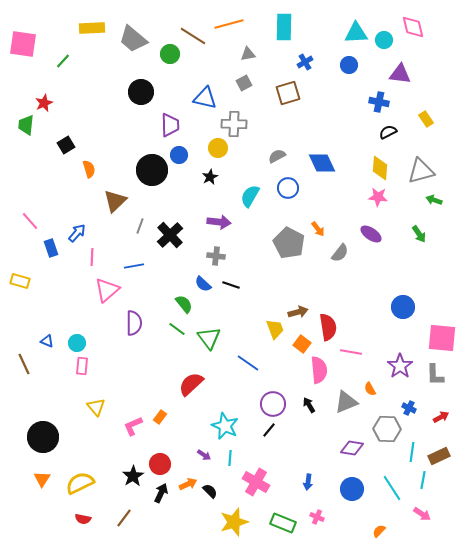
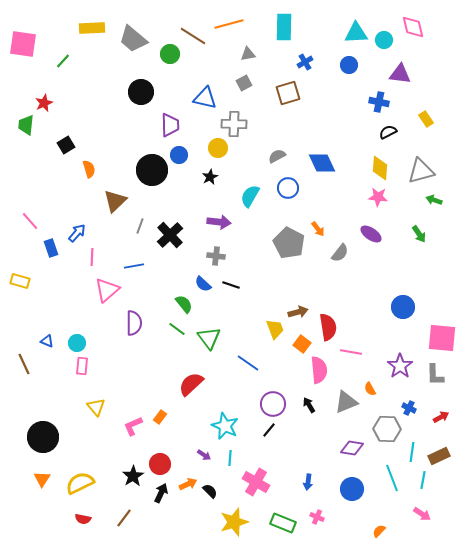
cyan line at (392, 488): moved 10 px up; rotated 12 degrees clockwise
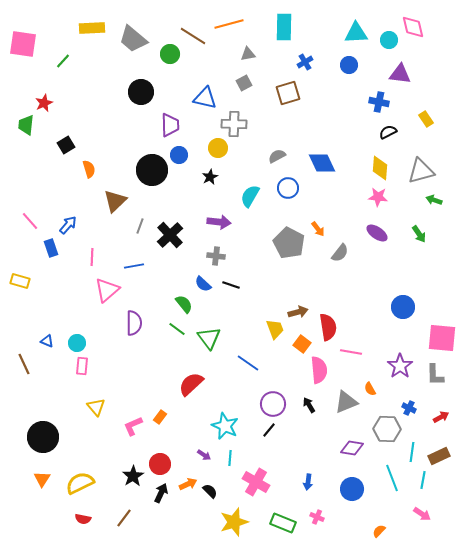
cyan circle at (384, 40): moved 5 px right
blue arrow at (77, 233): moved 9 px left, 8 px up
purple ellipse at (371, 234): moved 6 px right, 1 px up
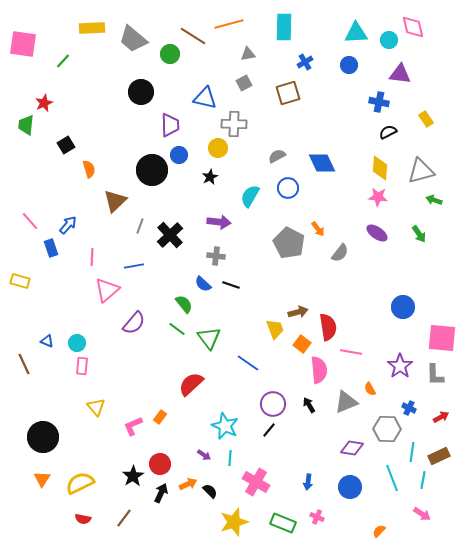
purple semicircle at (134, 323): rotated 40 degrees clockwise
blue circle at (352, 489): moved 2 px left, 2 px up
